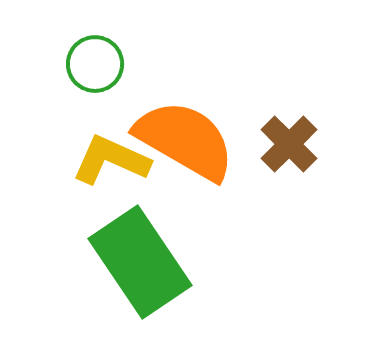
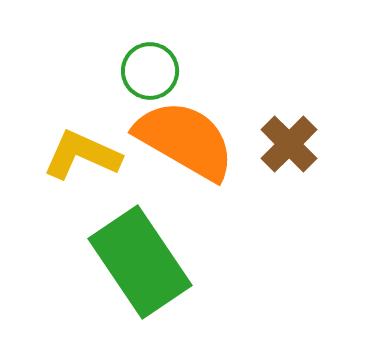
green circle: moved 55 px right, 7 px down
yellow L-shape: moved 29 px left, 5 px up
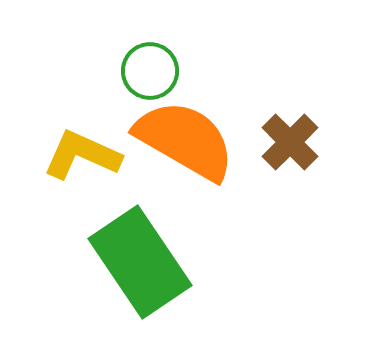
brown cross: moved 1 px right, 2 px up
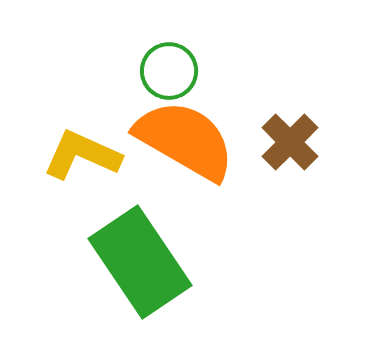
green circle: moved 19 px right
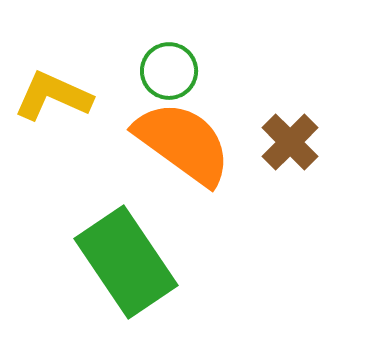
orange semicircle: moved 2 px left, 3 px down; rotated 6 degrees clockwise
yellow L-shape: moved 29 px left, 59 px up
green rectangle: moved 14 px left
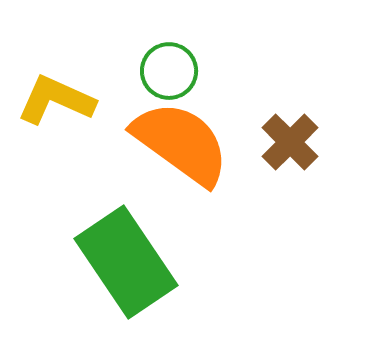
yellow L-shape: moved 3 px right, 4 px down
orange semicircle: moved 2 px left
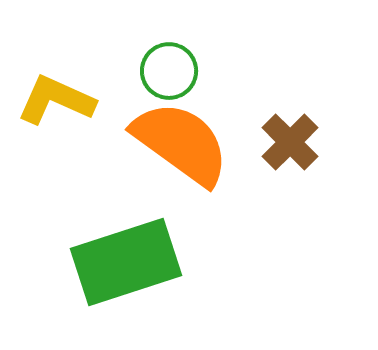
green rectangle: rotated 74 degrees counterclockwise
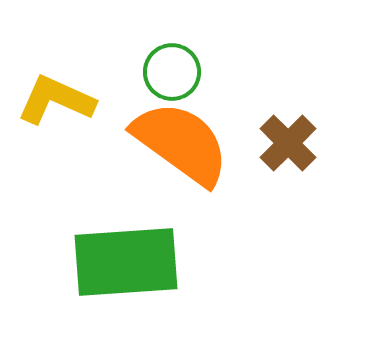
green circle: moved 3 px right, 1 px down
brown cross: moved 2 px left, 1 px down
green rectangle: rotated 14 degrees clockwise
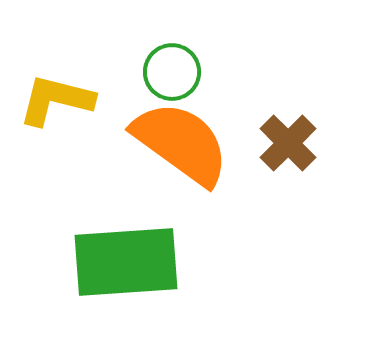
yellow L-shape: rotated 10 degrees counterclockwise
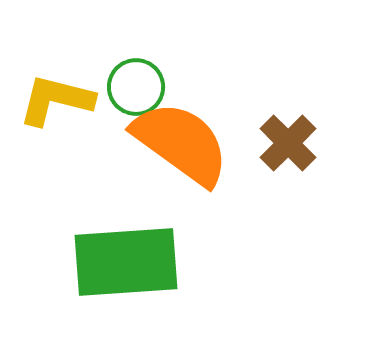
green circle: moved 36 px left, 15 px down
